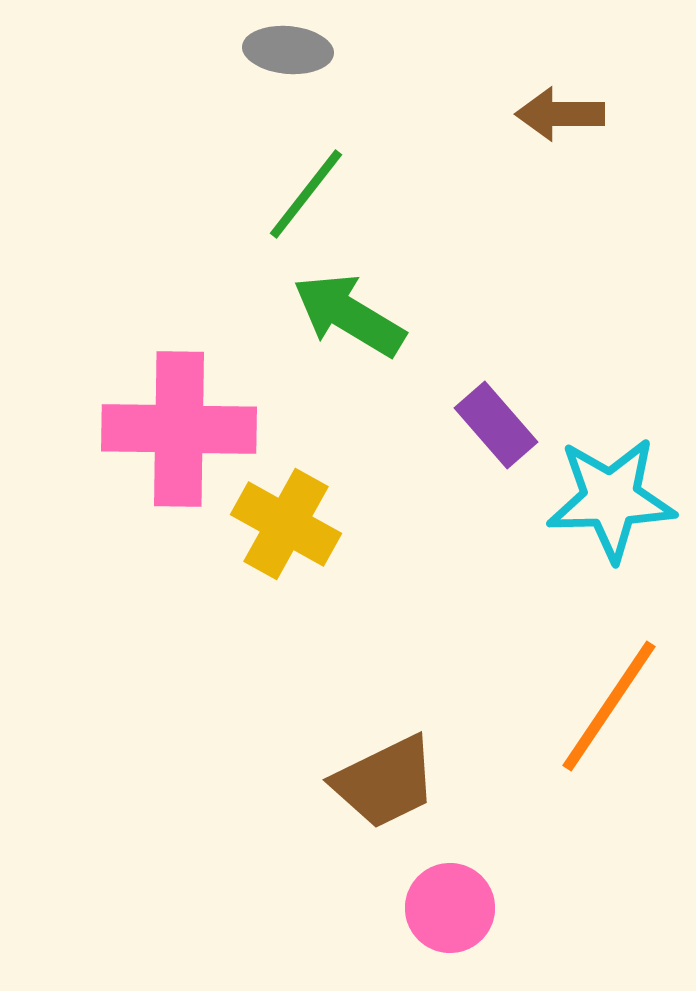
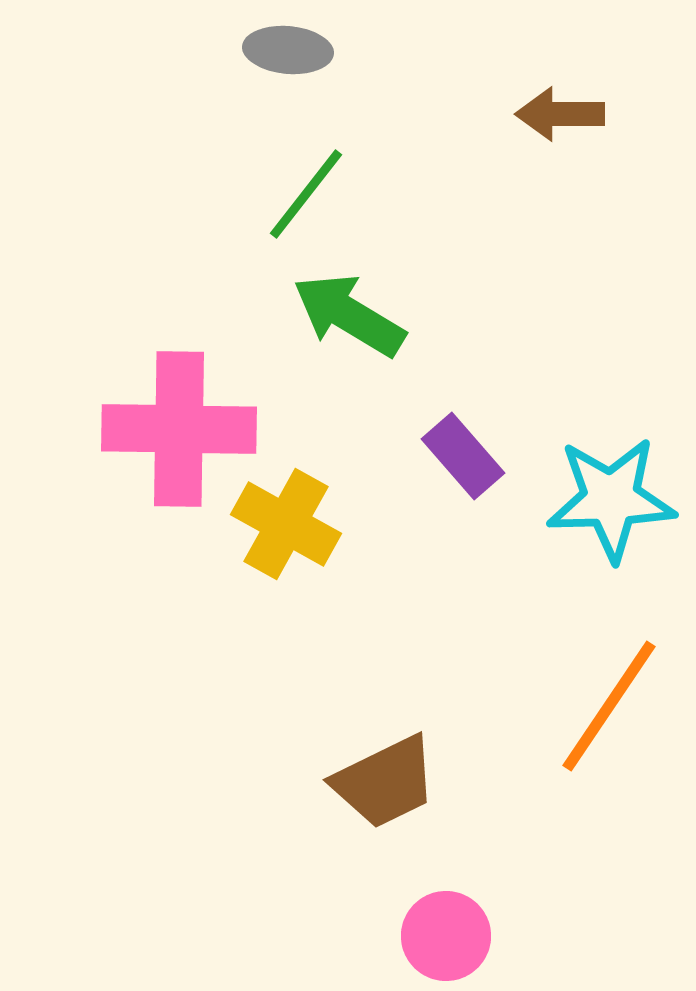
purple rectangle: moved 33 px left, 31 px down
pink circle: moved 4 px left, 28 px down
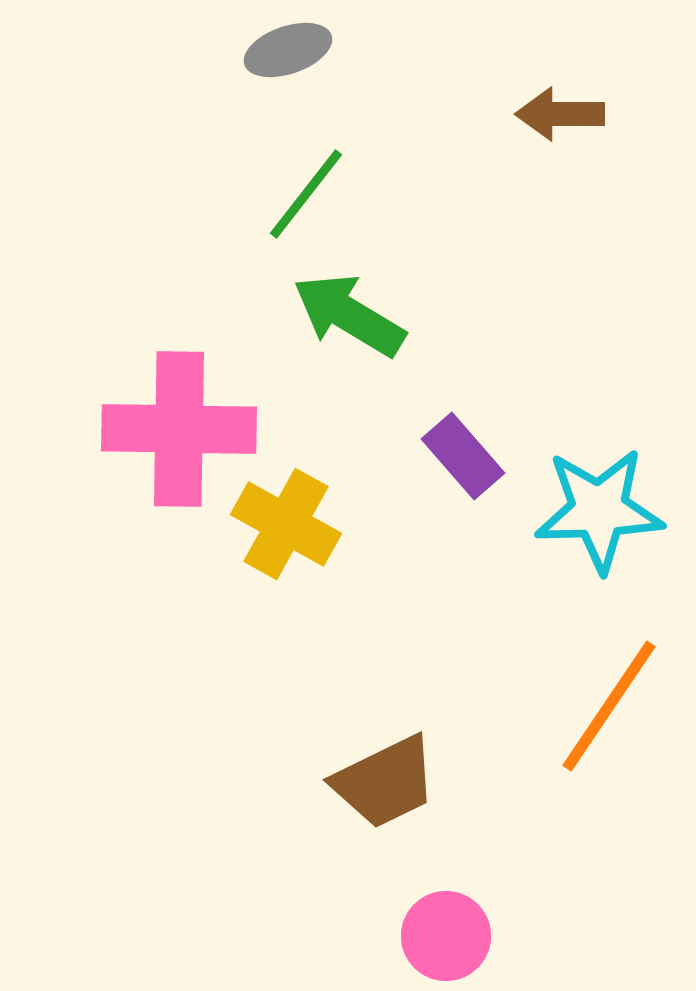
gray ellipse: rotated 24 degrees counterclockwise
cyan star: moved 12 px left, 11 px down
